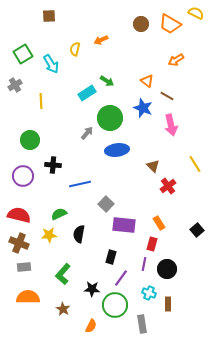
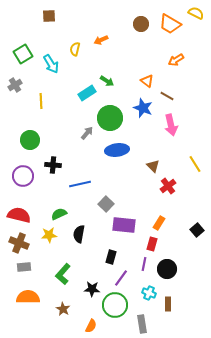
orange rectangle at (159, 223): rotated 64 degrees clockwise
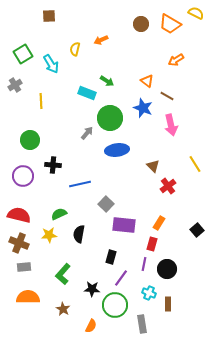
cyan rectangle at (87, 93): rotated 54 degrees clockwise
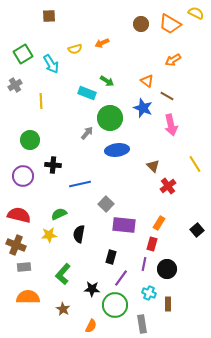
orange arrow at (101, 40): moved 1 px right, 3 px down
yellow semicircle at (75, 49): rotated 120 degrees counterclockwise
orange arrow at (176, 60): moved 3 px left
brown cross at (19, 243): moved 3 px left, 2 px down
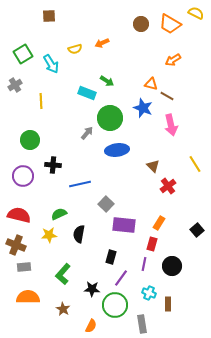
orange triangle at (147, 81): moved 4 px right, 3 px down; rotated 24 degrees counterclockwise
black circle at (167, 269): moved 5 px right, 3 px up
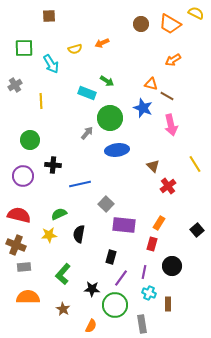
green square at (23, 54): moved 1 px right, 6 px up; rotated 30 degrees clockwise
purple line at (144, 264): moved 8 px down
